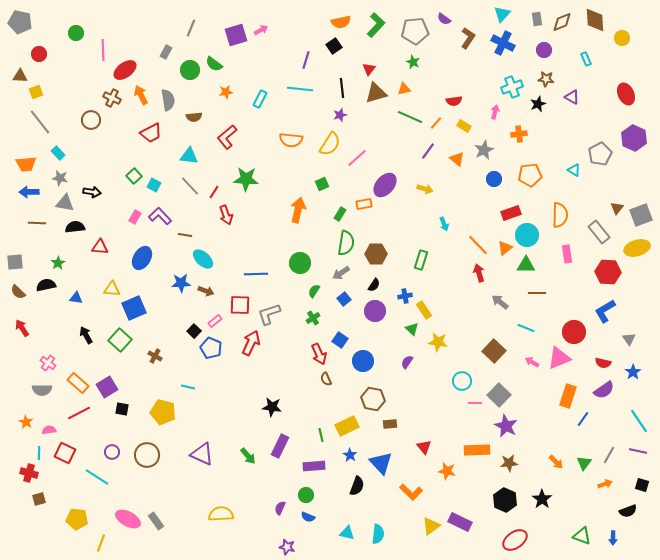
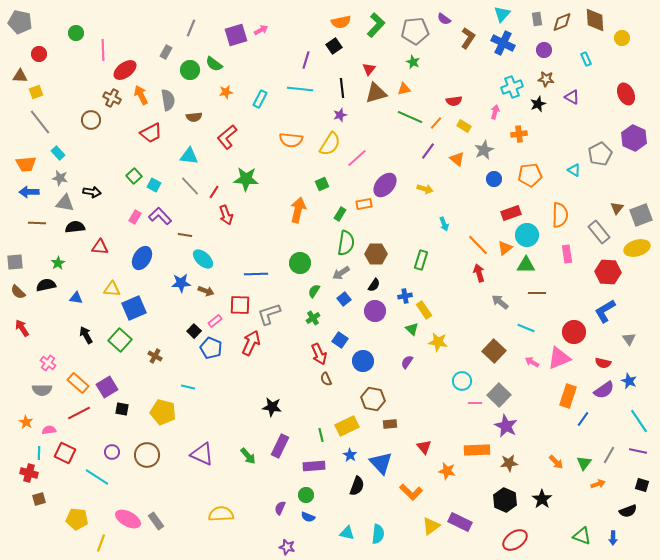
blue star at (633, 372): moved 4 px left, 9 px down; rotated 14 degrees counterclockwise
orange arrow at (605, 484): moved 7 px left
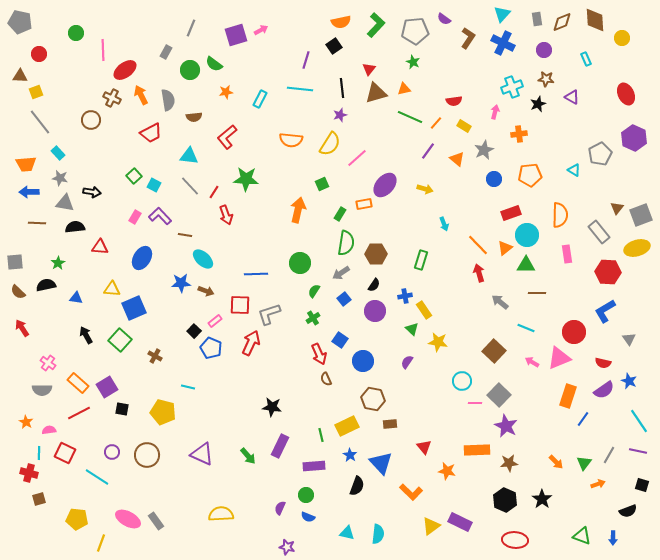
red ellipse at (515, 540): rotated 40 degrees clockwise
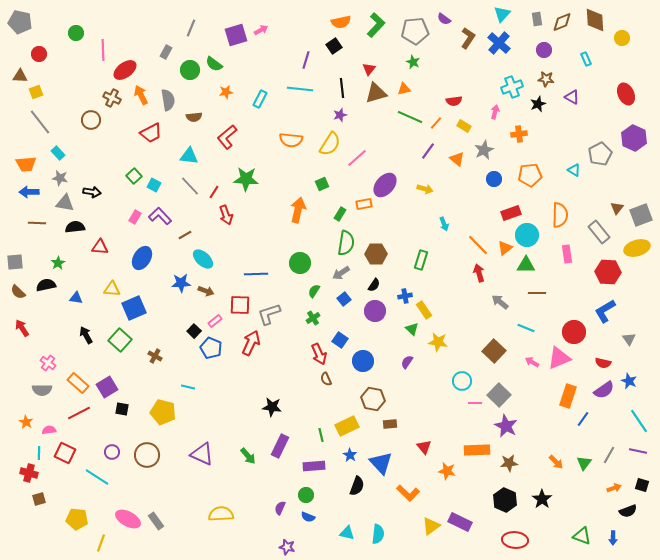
blue cross at (503, 43): moved 4 px left; rotated 15 degrees clockwise
brown line at (185, 235): rotated 40 degrees counterclockwise
orange arrow at (598, 484): moved 16 px right, 4 px down
orange L-shape at (411, 492): moved 3 px left, 1 px down
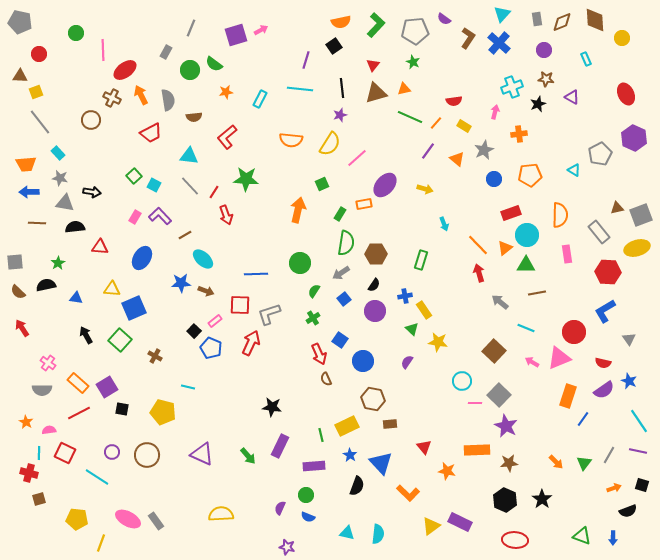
red triangle at (369, 69): moved 4 px right, 4 px up
brown triangle at (617, 208): rotated 40 degrees clockwise
brown line at (537, 293): rotated 12 degrees counterclockwise
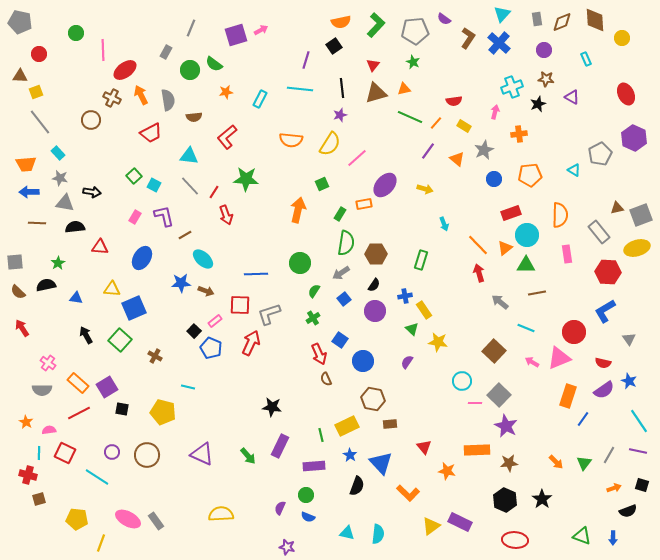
purple L-shape at (160, 216): moved 4 px right; rotated 30 degrees clockwise
red cross at (29, 473): moved 1 px left, 2 px down
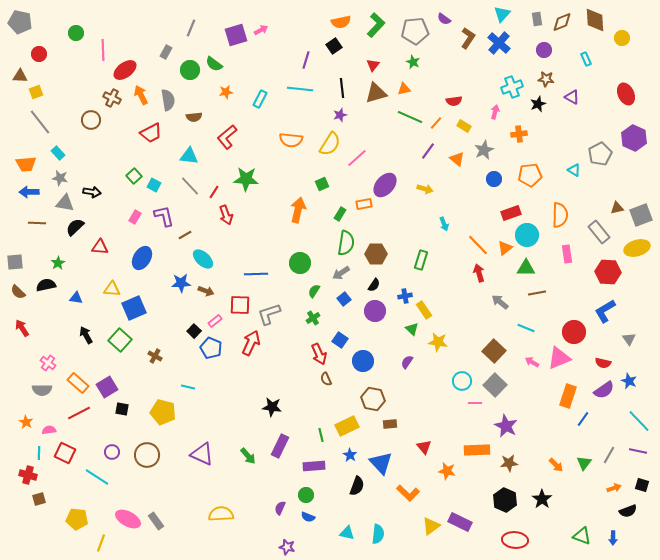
black semicircle at (75, 227): rotated 36 degrees counterclockwise
green triangle at (526, 265): moved 3 px down
gray square at (499, 395): moved 4 px left, 10 px up
cyan line at (639, 421): rotated 10 degrees counterclockwise
orange arrow at (556, 462): moved 3 px down
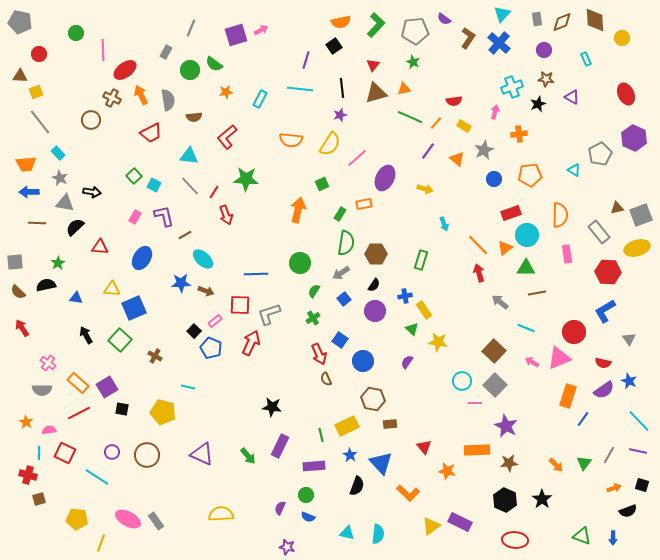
gray star at (60, 178): rotated 14 degrees clockwise
purple ellipse at (385, 185): moved 7 px up; rotated 15 degrees counterclockwise
